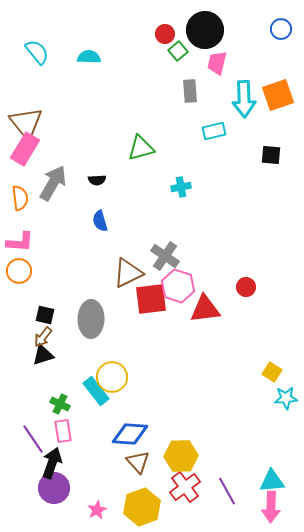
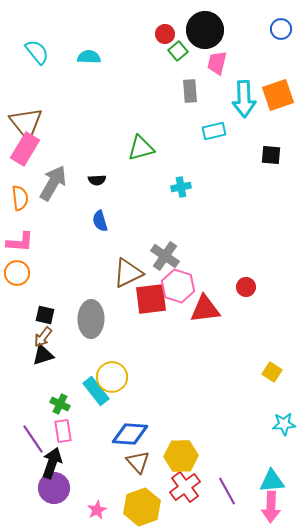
orange circle at (19, 271): moved 2 px left, 2 px down
cyan star at (286, 398): moved 2 px left, 26 px down
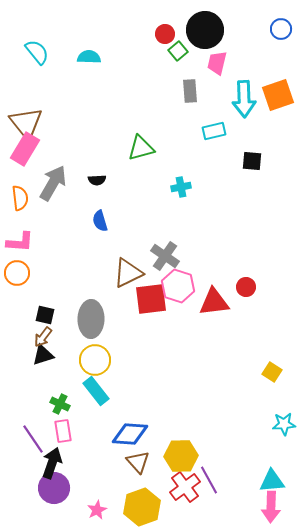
black square at (271, 155): moved 19 px left, 6 px down
red triangle at (205, 309): moved 9 px right, 7 px up
yellow circle at (112, 377): moved 17 px left, 17 px up
purple line at (227, 491): moved 18 px left, 11 px up
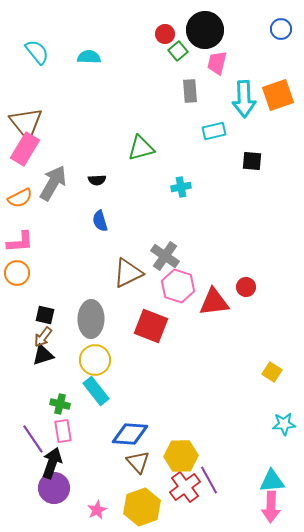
orange semicircle at (20, 198): rotated 70 degrees clockwise
pink L-shape at (20, 242): rotated 8 degrees counterclockwise
red square at (151, 299): moved 27 px down; rotated 28 degrees clockwise
green cross at (60, 404): rotated 12 degrees counterclockwise
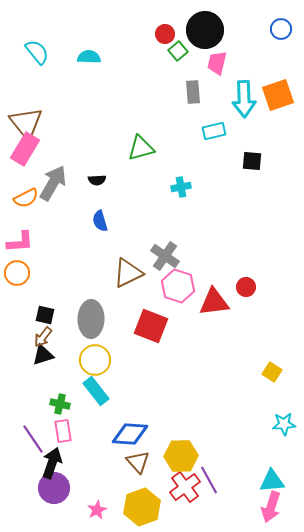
gray rectangle at (190, 91): moved 3 px right, 1 px down
orange semicircle at (20, 198): moved 6 px right
pink arrow at (271, 507): rotated 16 degrees clockwise
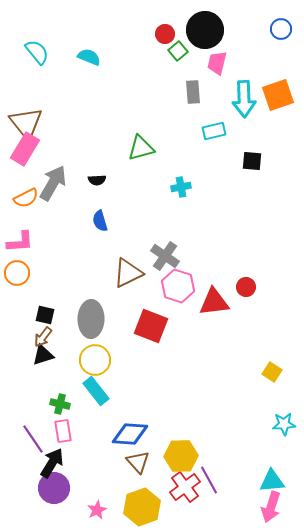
cyan semicircle at (89, 57): rotated 20 degrees clockwise
black arrow at (52, 463): rotated 12 degrees clockwise
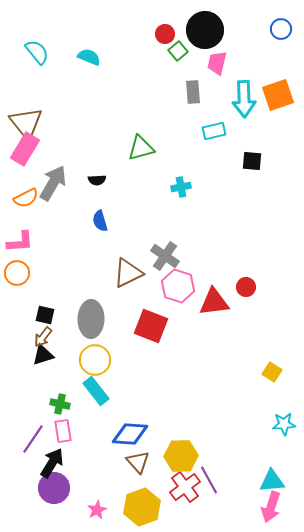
purple line at (33, 439): rotated 68 degrees clockwise
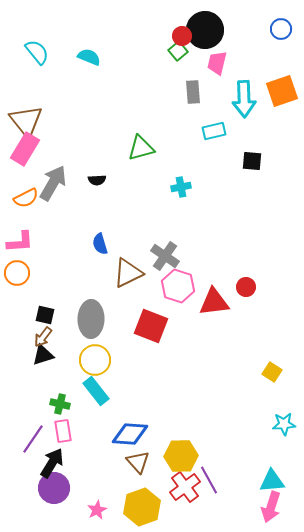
red circle at (165, 34): moved 17 px right, 2 px down
orange square at (278, 95): moved 4 px right, 4 px up
brown triangle at (26, 123): moved 2 px up
blue semicircle at (100, 221): moved 23 px down
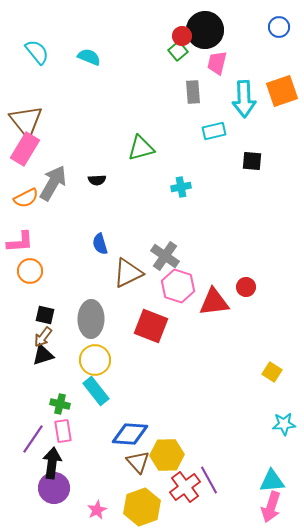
blue circle at (281, 29): moved 2 px left, 2 px up
orange circle at (17, 273): moved 13 px right, 2 px up
yellow hexagon at (181, 456): moved 14 px left, 1 px up
black arrow at (52, 463): rotated 24 degrees counterclockwise
